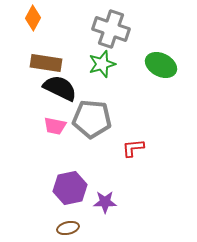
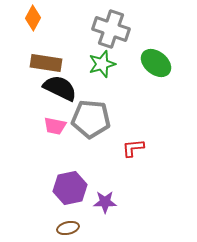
green ellipse: moved 5 px left, 2 px up; rotated 12 degrees clockwise
gray pentagon: moved 1 px left
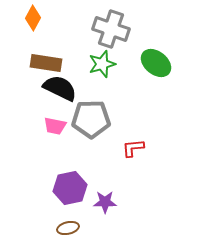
gray pentagon: rotated 6 degrees counterclockwise
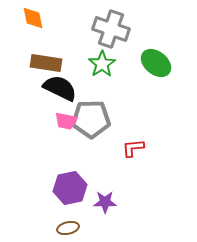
orange diamond: rotated 40 degrees counterclockwise
green star: rotated 16 degrees counterclockwise
pink trapezoid: moved 11 px right, 5 px up
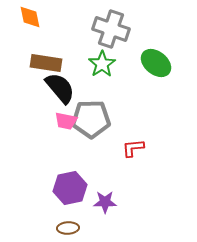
orange diamond: moved 3 px left, 1 px up
black semicircle: rotated 24 degrees clockwise
brown ellipse: rotated 10 degrees clockwise
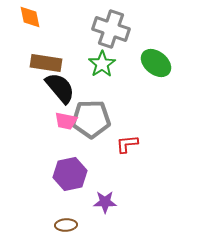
red L-shape: moved 6 px left, 4 px up
purple hexagon: moved 14 px up
brown ellipse: moved 2 px left, 3 px up
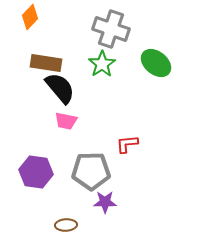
orange diamond: rotated 55 degrees clockwise
gray pentagon: moved 52 px down
purple hexagon: moved 34 px left, 2 px up; rotated 20 degrees clockwise
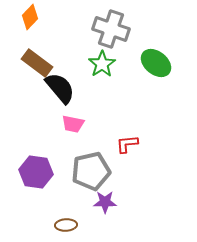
brown rectangle: moved 9 px left; rotated 28 degrees clockwise
pink trapezoid: moved 7 px right, 3 px down
gray pentagon: rotated 12 degrees counterclockwise
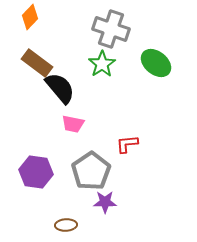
gray pentagon: rotated 21 degrees counterclockwise
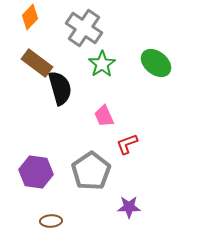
gray cross: moved 27 px left, 1 px up; rotated 15 degrees clockwise
black semicircle: rotated 24 degrees clockwise
pink trapezoid: moved 31 px right, 8 px up; rotated 55 degrees clockwise
red L-shape: rotated 15 degrees counterclockwise
purple star: moved 24 px right, 5 px down
brown ellipse: moved 15 px left, 4 px up
